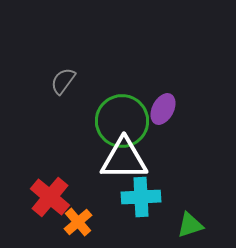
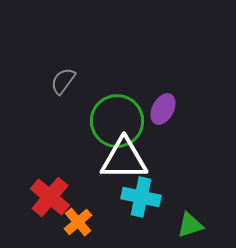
green circle: moved 5 px left
cyan cross: rotated 15 degrees clockwise
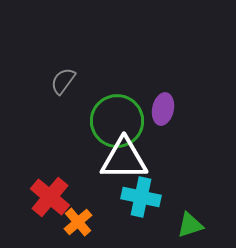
purple ellipse: rotated 16 degrees counterclockwise
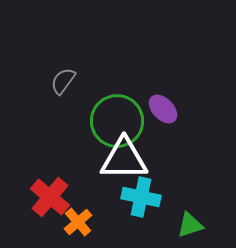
purple ellipse: rotated 56 degrees counterclockwise
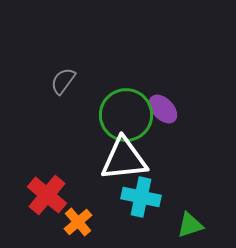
green circle: moved 9 px right, 6 px up
white triangle: rotated 6 degrees counterclockwise
red cross: moved 3 px left, 2 px up
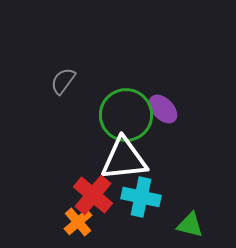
red cross: moved 46 px right
green triangle: rotated 32 degrees clockwise
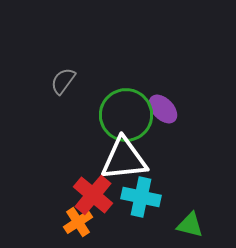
orange cross: rotated 8 degrees clockwise
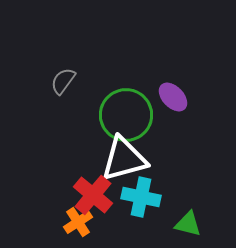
purple ellipse: moved 10 px right, 12 px up
white triangle: rotated 9 degrees counterclockwise
green triangle: moved 2 px left, 1 px up
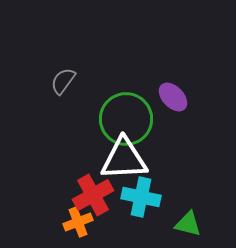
green circle: moved 4 px down
white triangle: rotated 12 degrees clockwise
red cross: rotated 21 degrees clockwise
orange cross: rotated 12 degrees clockwise
